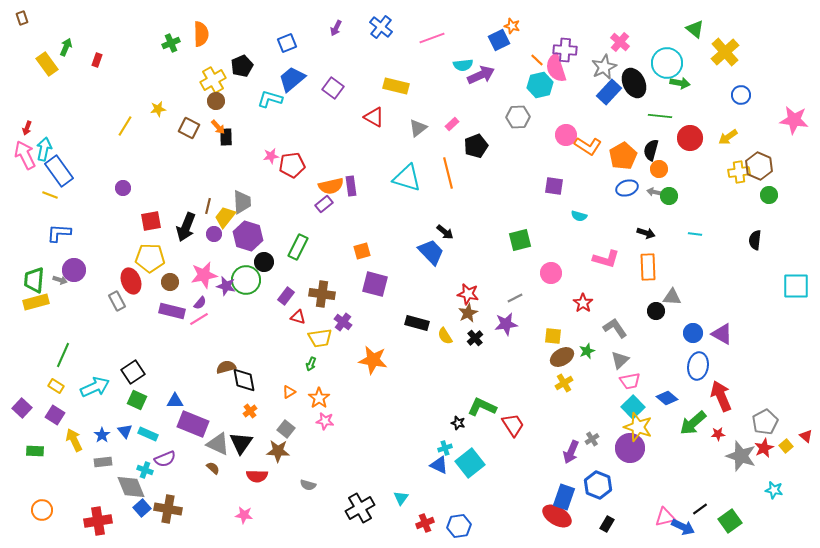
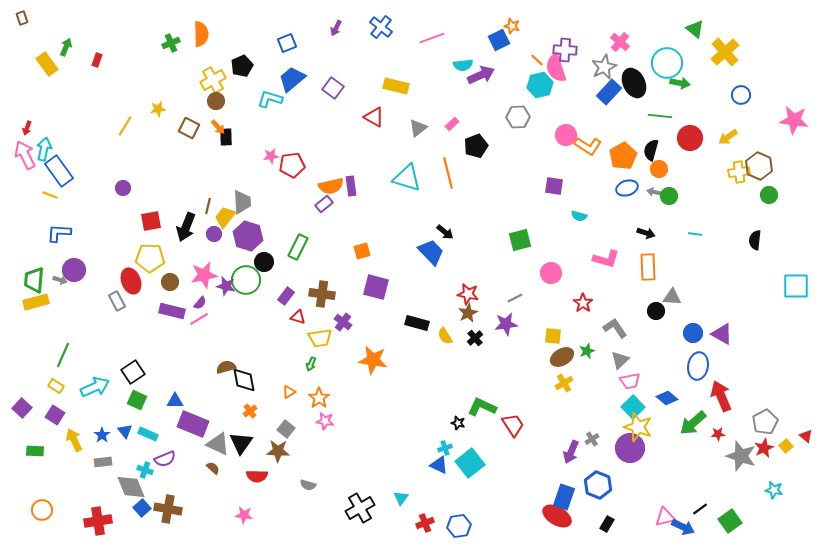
purple square at (375, 284): moved 1 px right, 3 px down
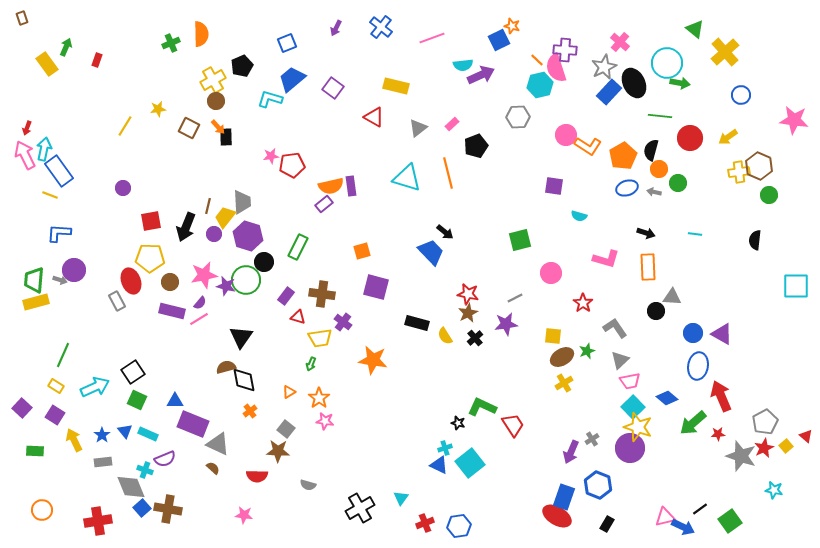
green circle at (669, 196): moved 9 px right, 13 px up
black triangle at (241, 443): moved 106 px up
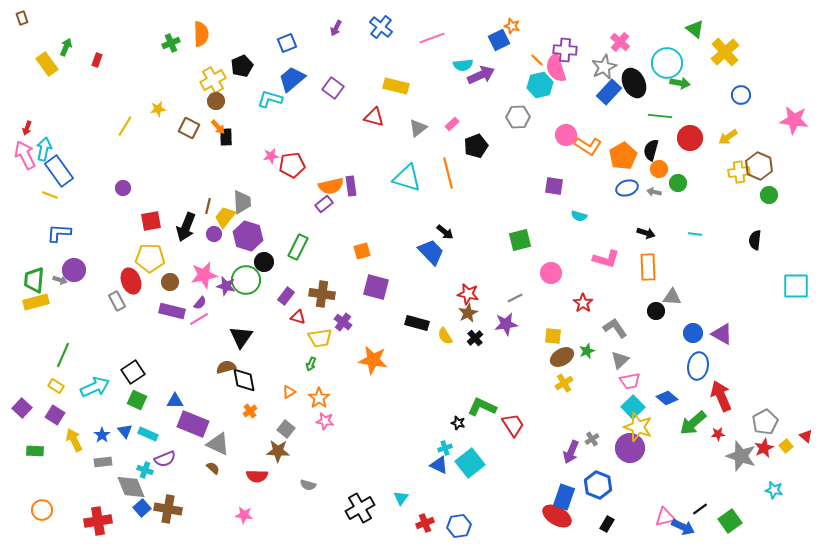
red triangle at (374, 117): rotated 15 degrees counterclockwise
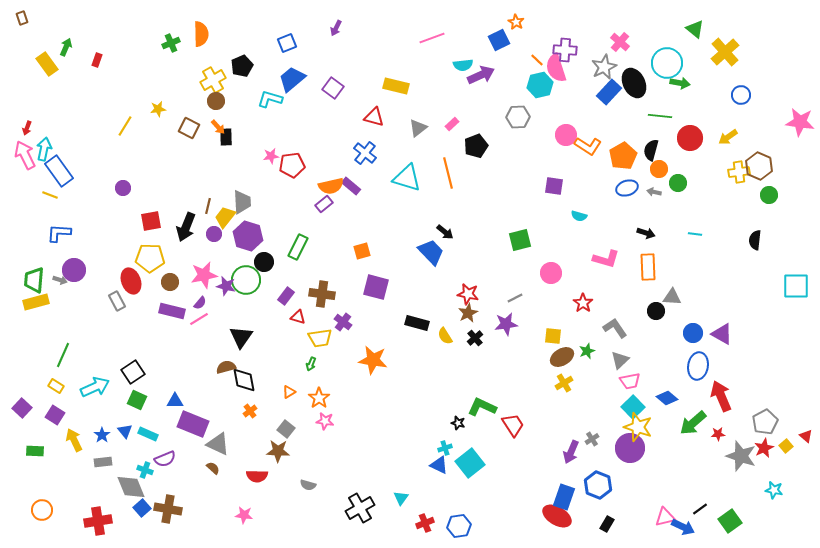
orange star at (512, 26): moved 4 px right, 4 px up; rotated 14 degrees clockwise
blue cross at (381, 27): moved 16 px left, 126 px down
pink star at (794, 120): moved 6 px right, 2 px down
purple rectangle at (351, 186): rotated 42 degrees counterclockwise
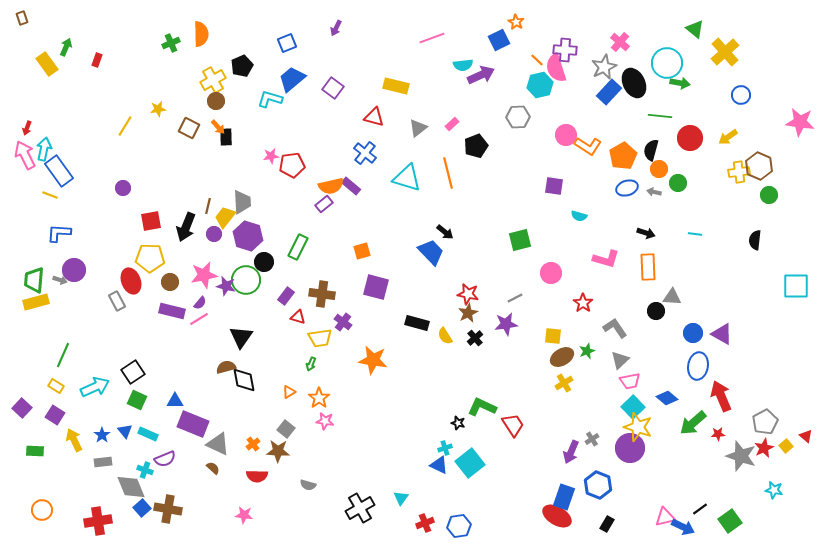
orange cross at (250, 411): moved 3 px right, 33 px down
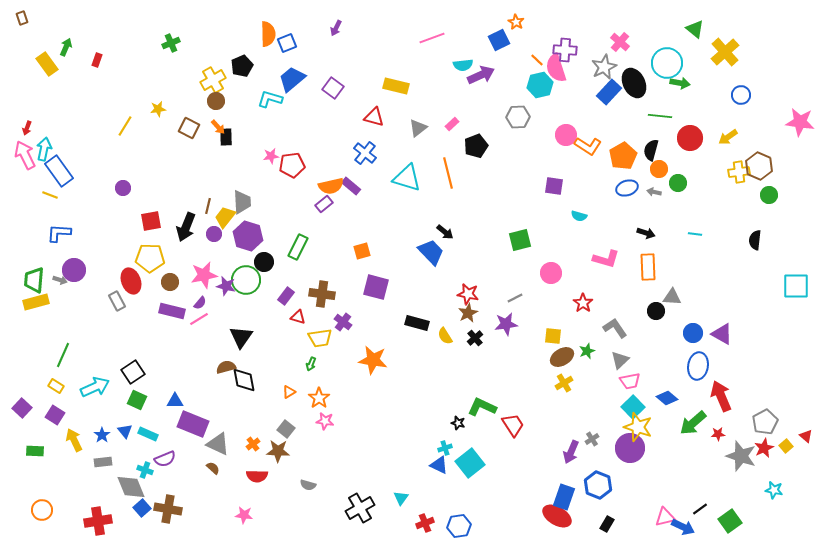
orange semicircle at (201, 34): moved 67 px right
